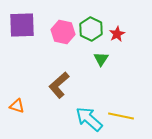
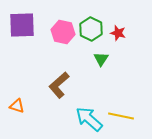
red star: moved 1 px right, 1 px up; rotated 28 degrees counterclockwise
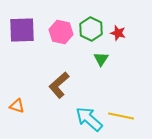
purple square: moved 5 px down
pink hexagon: moved 2 px left
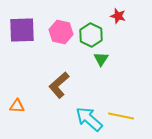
green hexagon: moved 6 px down
red star: moved 17 px up
orange triangle: rotated 14 degrees counterclockwise
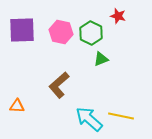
green hexagon: moved 2 px up
green triangle: rotated 35 degrees clockwise
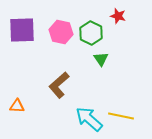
green triangle: rotated 42 degrees counterclockwise
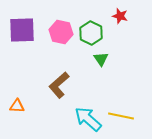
red star: moved 2 px right
cyan arrow: moved 1 px left
